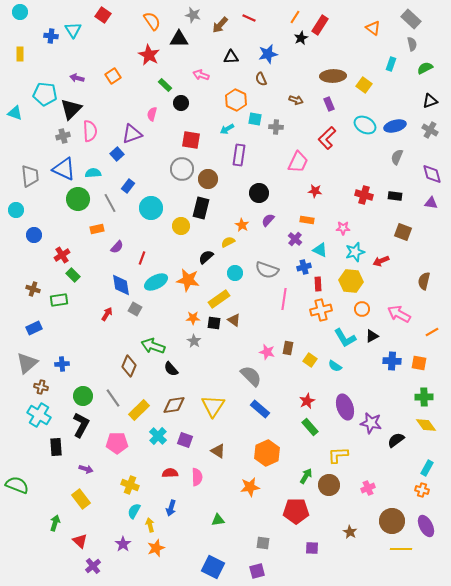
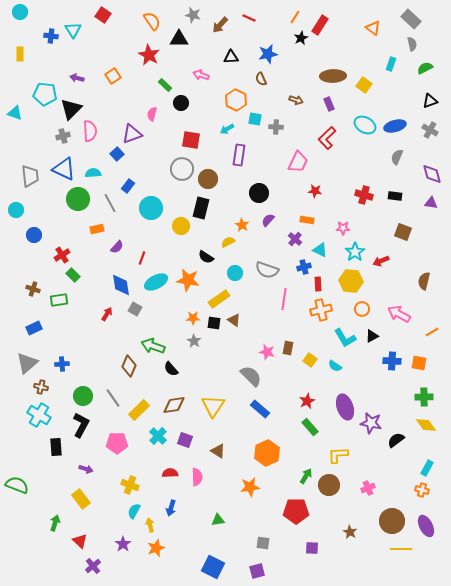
cyan star at (355, 252): rotated 18 degrees counterclockwise
black semicircle at (206, 257): rotated 105 degrees counterclockwise
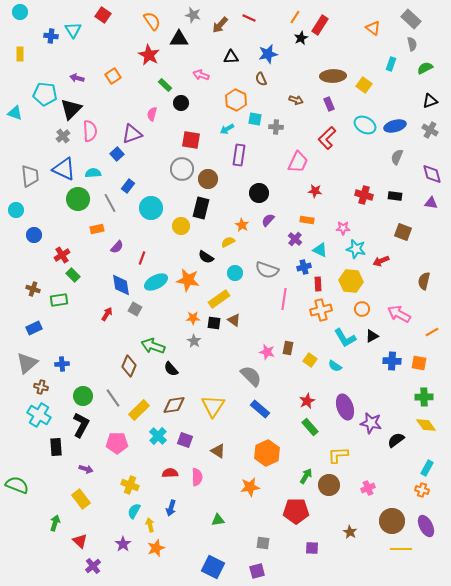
gray cross at (63, 136): rotated 24 degrees counterclockwise
cyan star at (355, 252): moved 1 px right, 3 px up; rotated 24 degrees counterclockwise
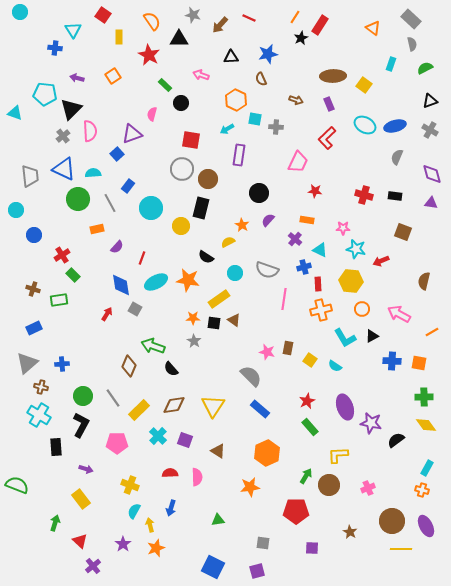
blue cross at (51, 36): moved 4 px right, 12 px down
yellow rectangle at (20, 54): moved 99 px right, 17 px up
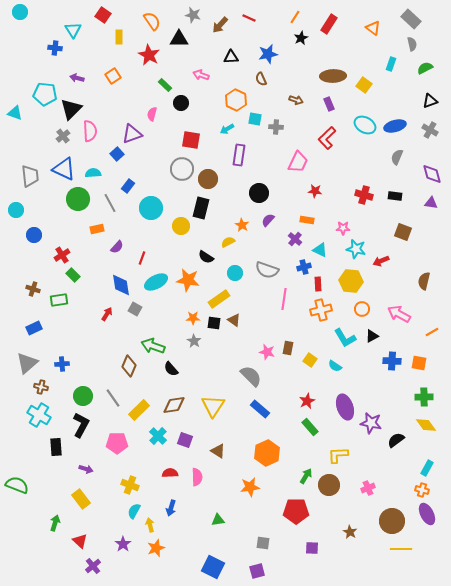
red rectangle at (320, 25): moved 9 px right, 1 px up
purple ellipse at (426, 526): moved 1 px right, 12 px up
